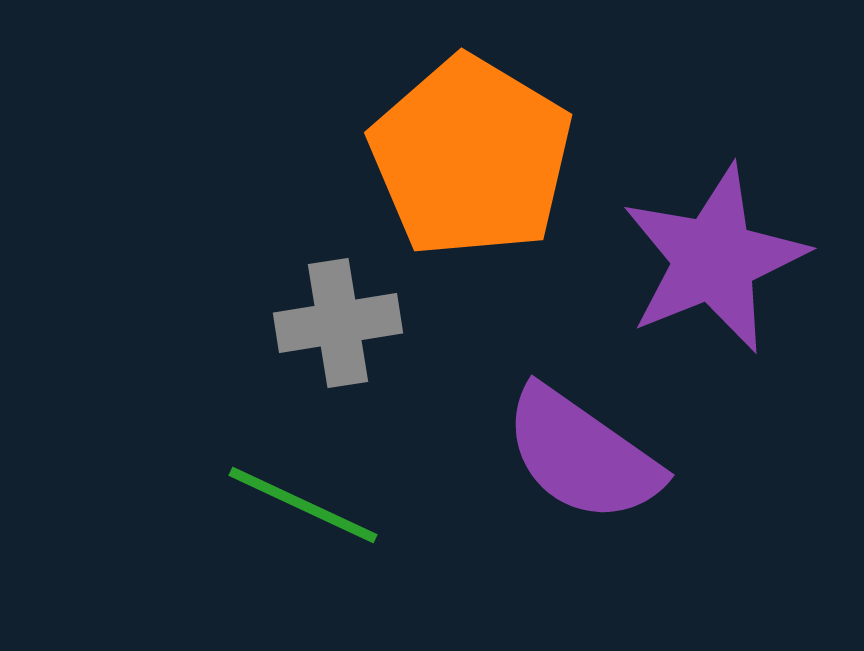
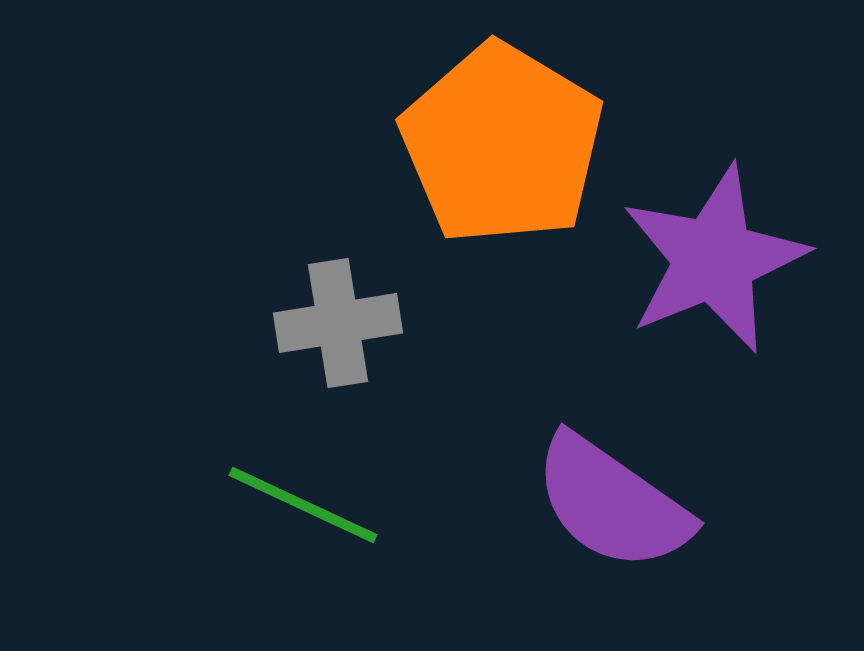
orange pentagon: moved 31 px right, 13 px up
purple semicircle: moved 30 px right, 48 px down
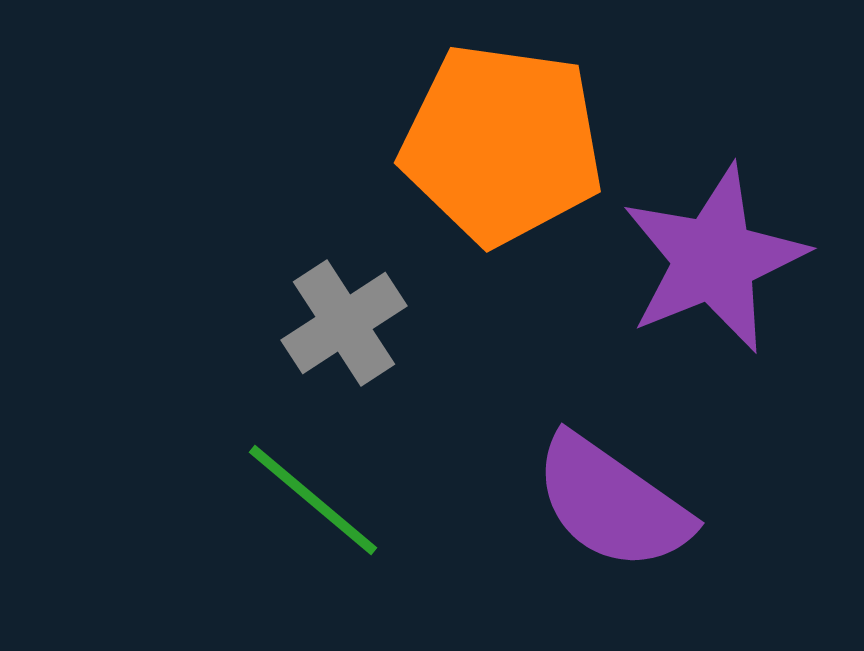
orange pentagon: rotated 23 degrees counterclockwise
gray cross: moved 6 px right; rotated 24 degrees counterclockwise
green line: moved 10 px right, 5 px up; rotated 15 degrees clockwise
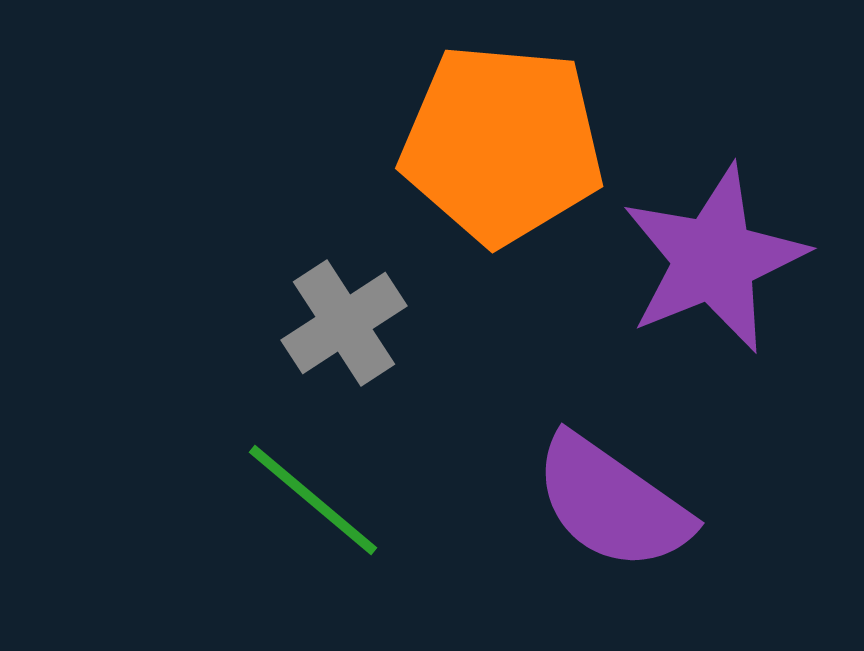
orange pentagon: rotated 3 degrees counterclockwise
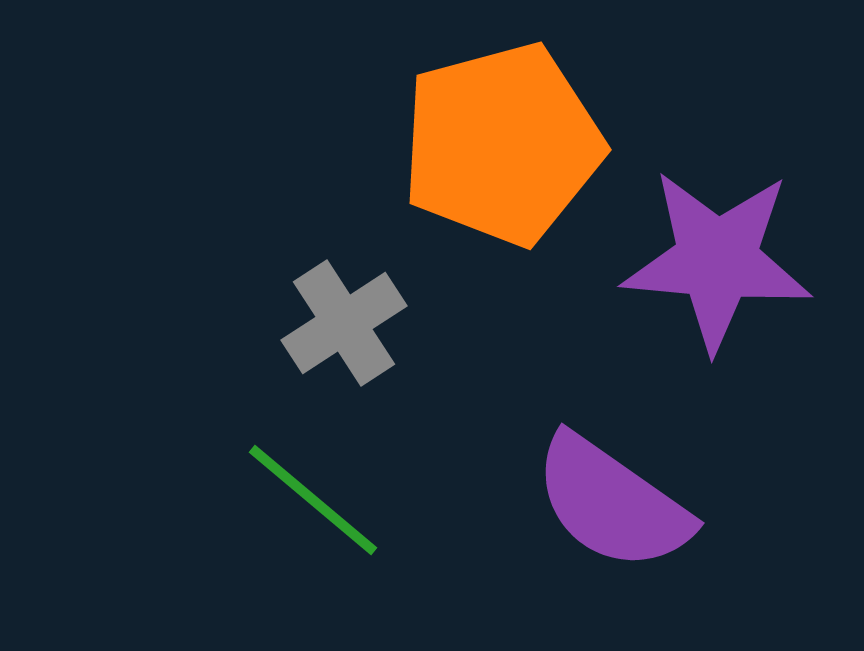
orange pentagon: rotated 20 degrees counterclockwise
purple star: moved 3 px right, 1 px down; rotated 27 degrees clockwise
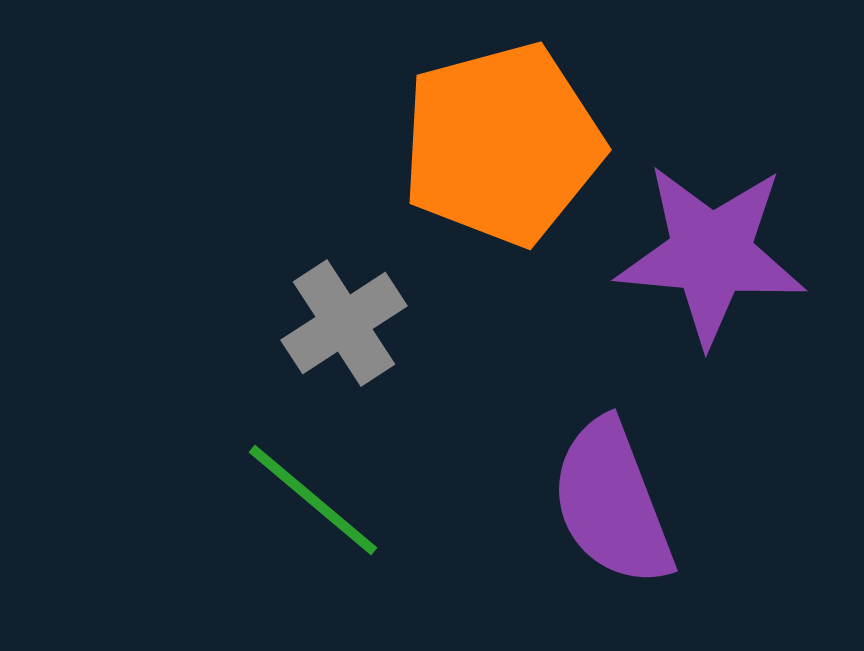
purple star: moved 6 px left, 6 px up
purple semicircle: rotated 34 degrees clockwise
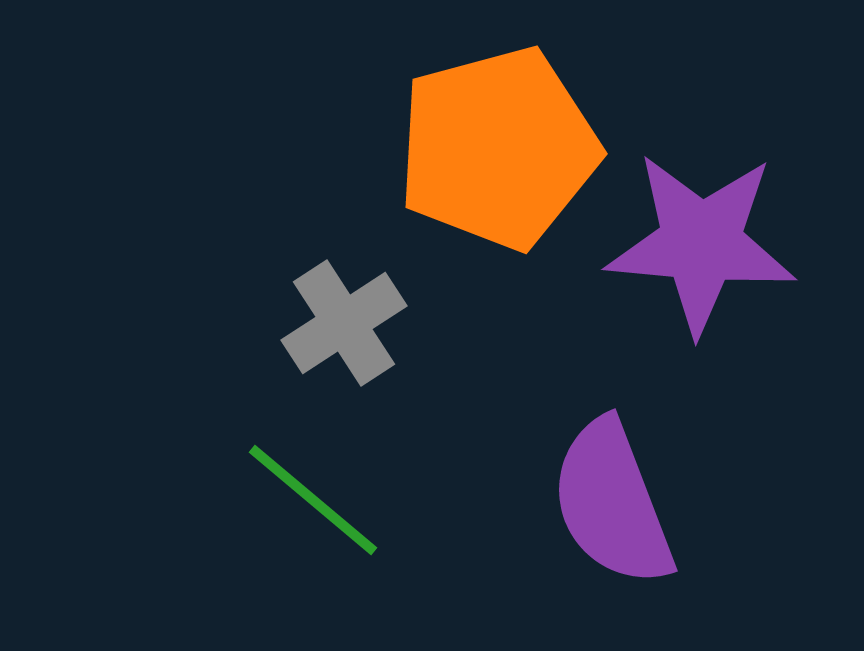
orange pentagon: moved 4 px left, 4 px down
purple star: moved 10 px left, 11 px up
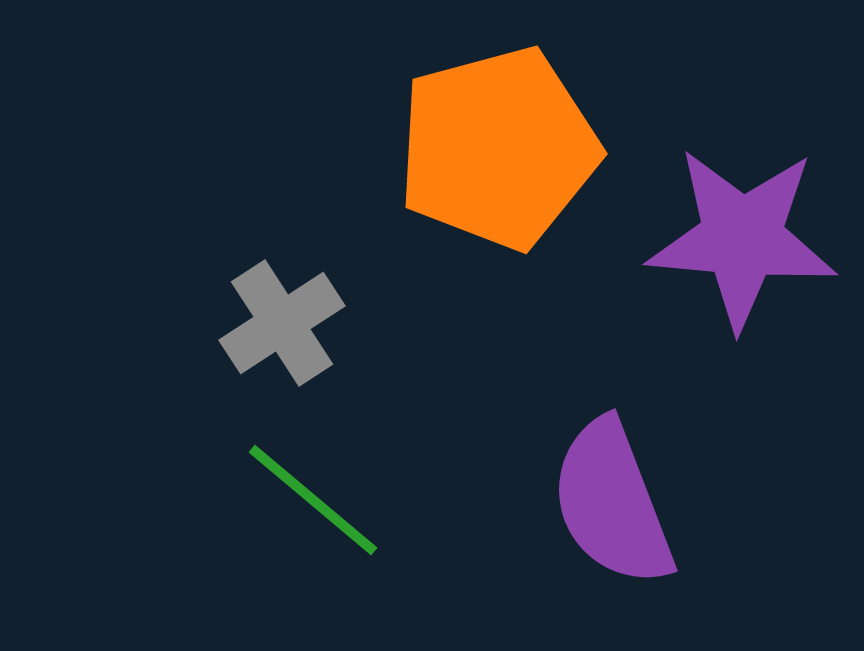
purple star: moved 41 px right, 5 px up
gray cross: moved 62 px left
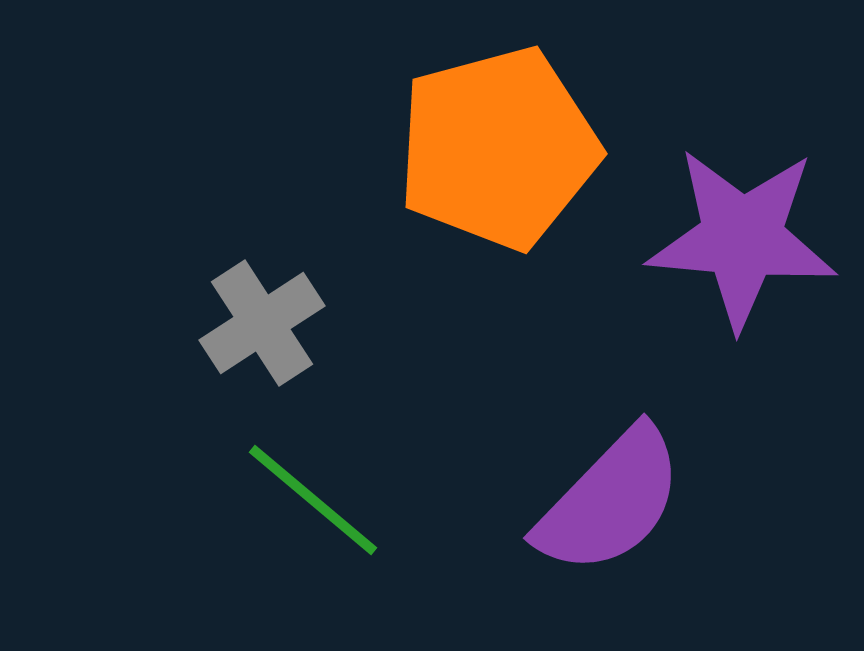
gray cross: moved 20 px left
purple semicircle: moved 2 px left, 2 px up; rotated 115 degrees counterclockwise
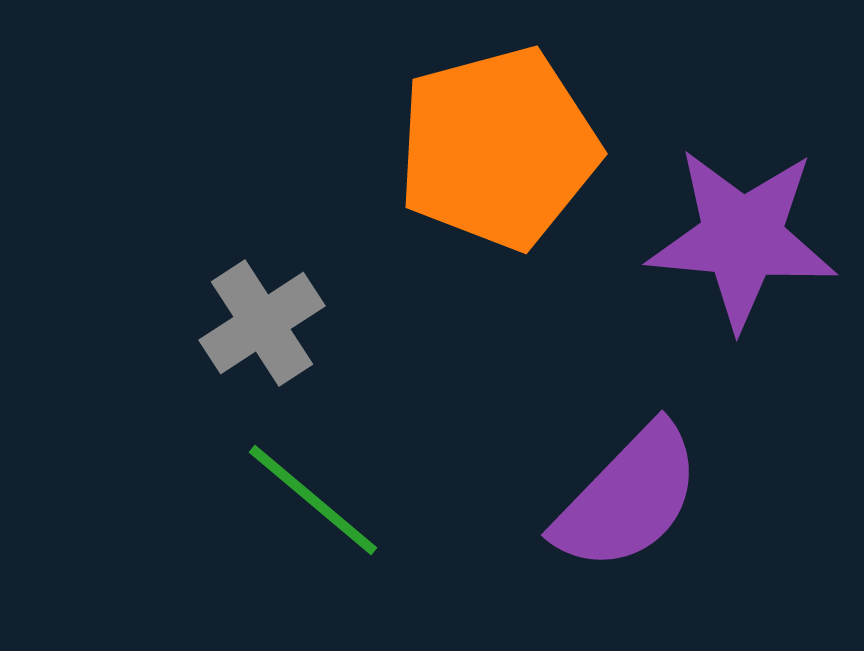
purple semicircle: moved 18 px right, 3 px up
